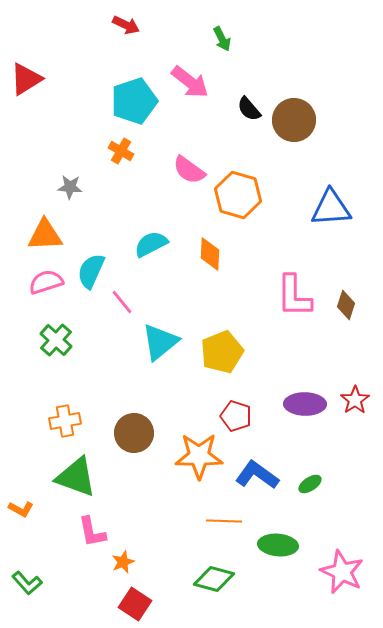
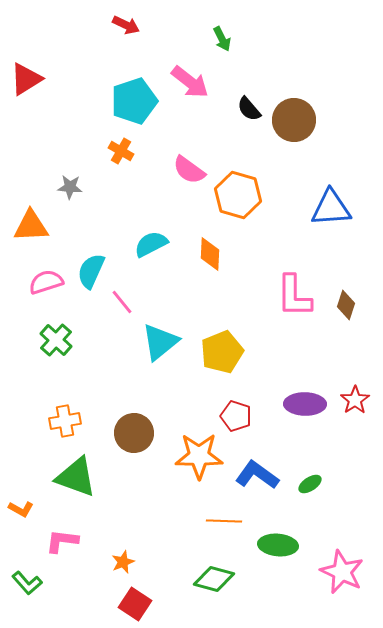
orange triangle at (45, 235): moved 14 px left, 9 px up
pink L-shape at (92, 532): moved 30 px left, 9 px down; rotated 108 degrees clockwise
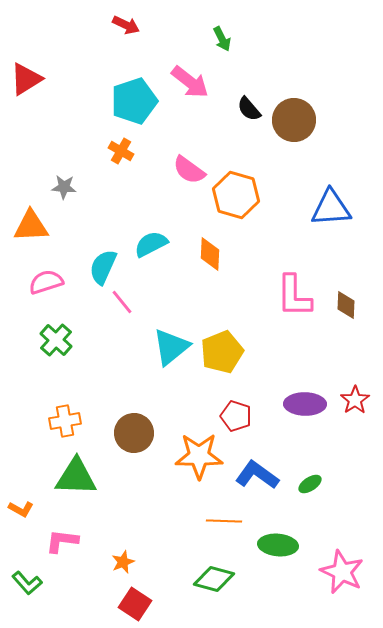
gray star at (70, 187): moved 6 px left
orange hexagon at (238, 195): moved 2 px left
cyan semicircle at (91, 271): moved 12 px right, 4 px up
brown diamond at (346, 305): rotated 16 degrees counterclockwise
cyan triangle at (160, 342): moved 11 px right, 5 px down
green triangle at (76, 477): rotated 18 degrees counterclockwise
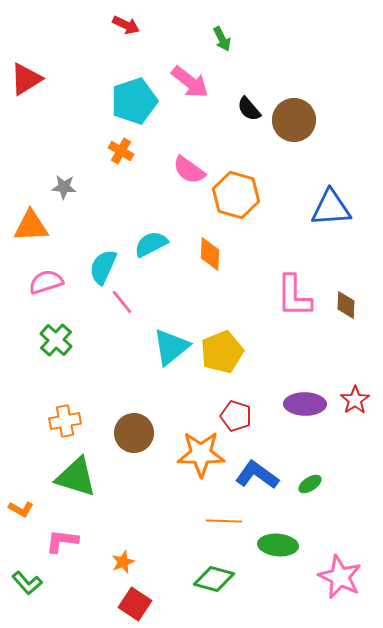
orange star at (199, 456): moved 2 px right, 2 px up
green triangle at (76, 477): rotated 15 degrees clockwise
pink star at (342, 572): moved 2 px left, 5 px down
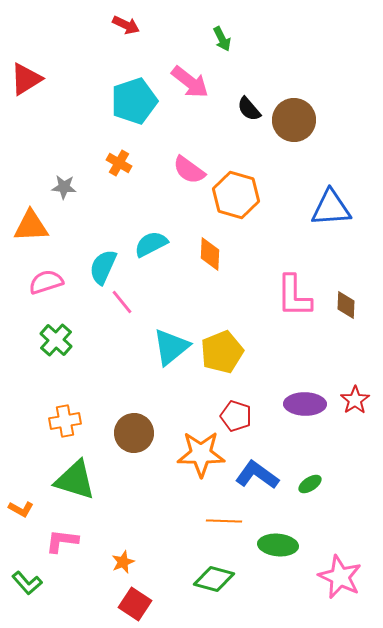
orange cross at (121, 151): moved 2 px left, 12 px down
green triangle at (76, 477): moved 1 px left, 3 px down
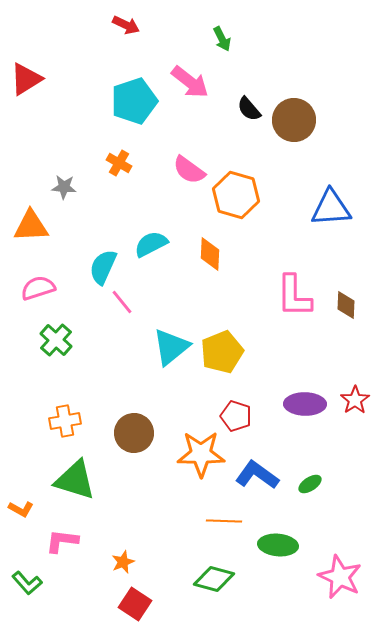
pink semicircle at (46, 282): moved 8 px left, 6 px down
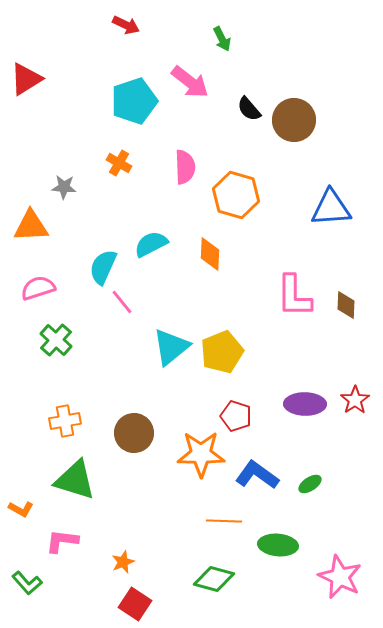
pink semicircle at (189, 170): moved 4 px left, 3 px up; rotated 128 degrees counterclockwise
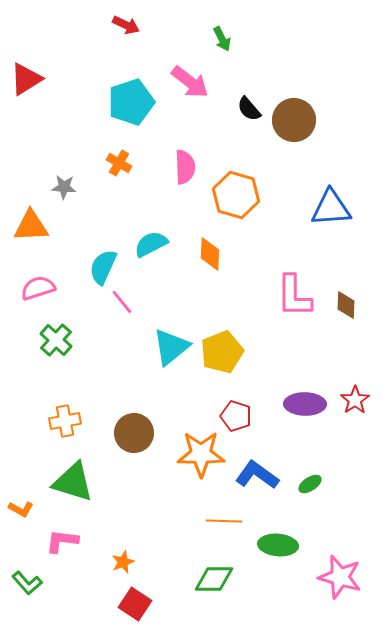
cyan pentagon at (134, 101): moved 3 px left, 1 px down
green triangle at (75, 480): moved 2 px left, 2 px down
pink star at (340, 577): rotated 9 degrees counterclockwise
green diamond at (214, 579): rotated 15 degrees counterclockwise
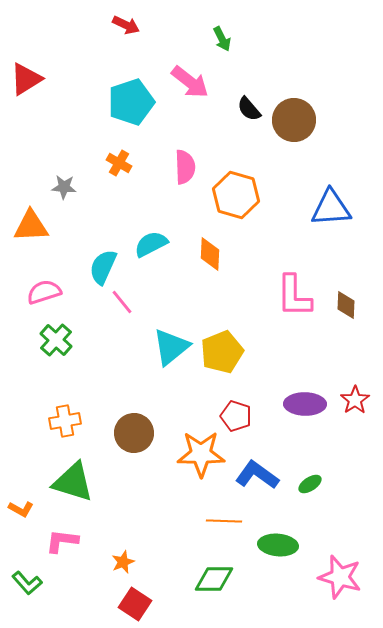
pink semicircle at (38, 288): moved 6 px right, 4 px down
